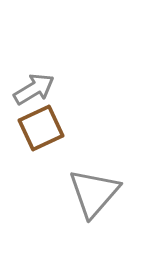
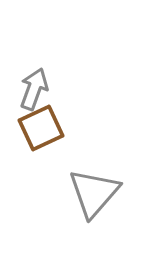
gray arrow: rotated 39 degrees counterclockwise
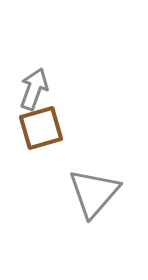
brown square: rotated 9 degrees clockwise
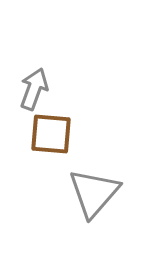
brown square: moved 10 px right, 6 px down; rotated 21 degrees clockwise
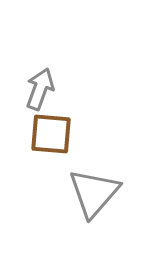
gray arrow: moved 6 px right
